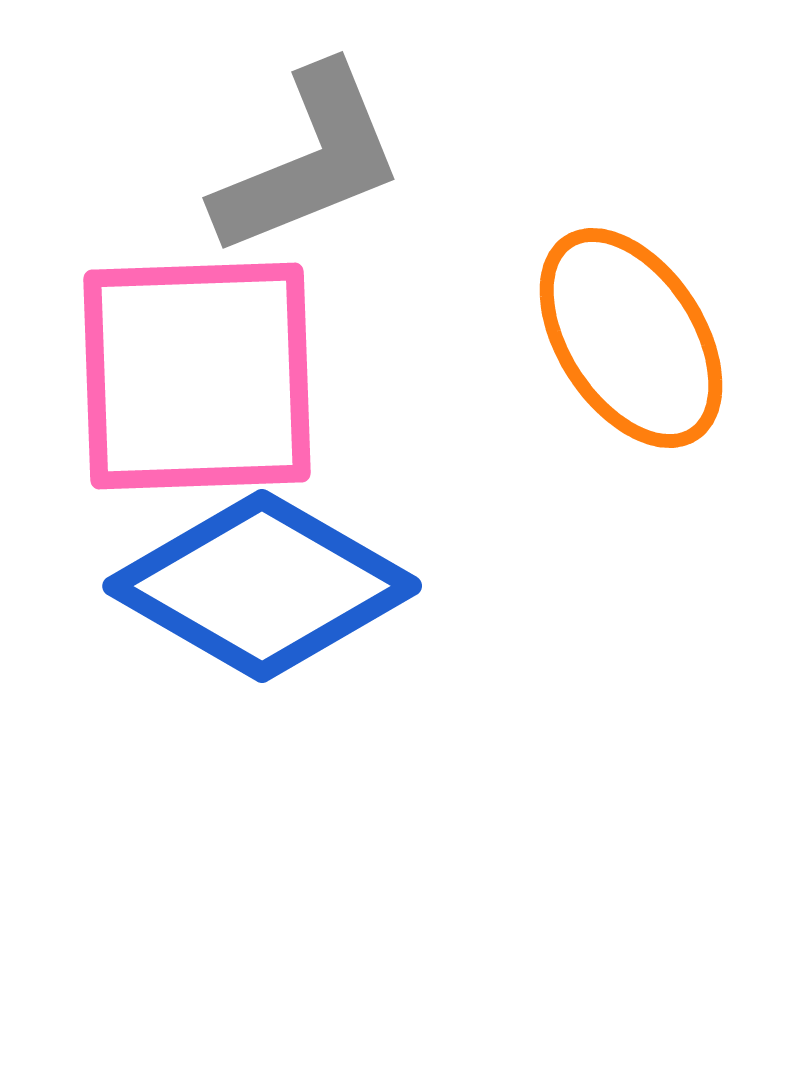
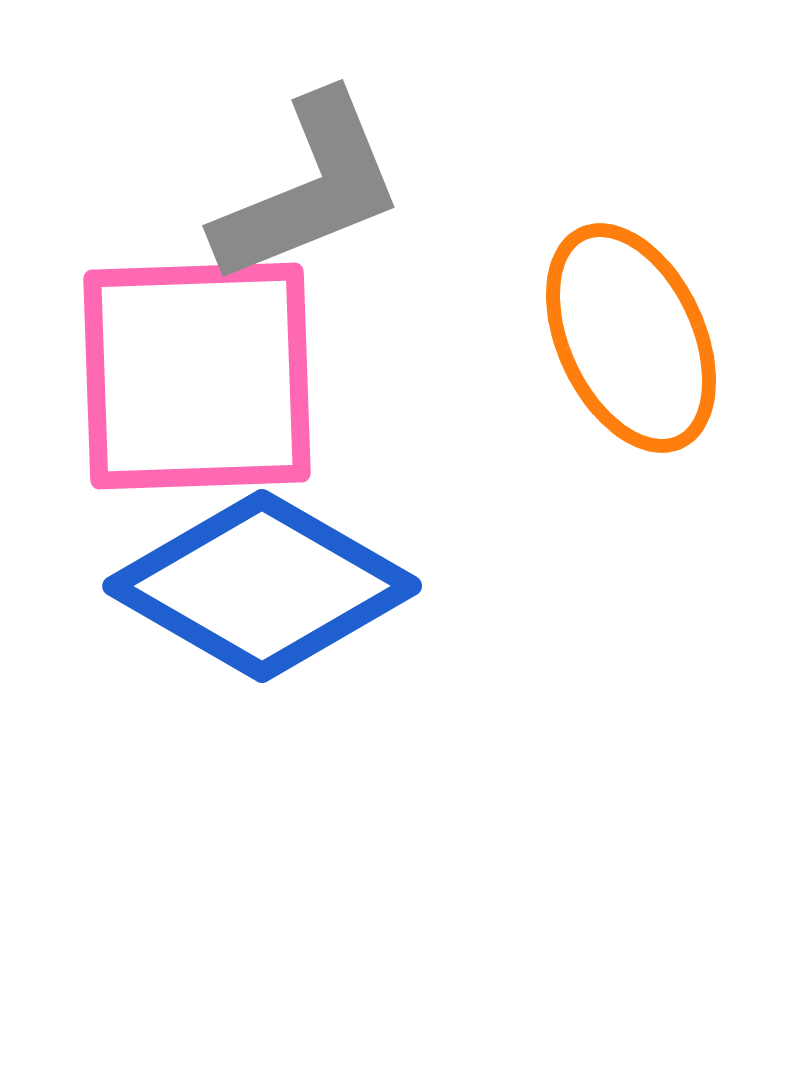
gray L-shape: moved 28 px down
orange ellipse: rotated 8 degrees clockwise
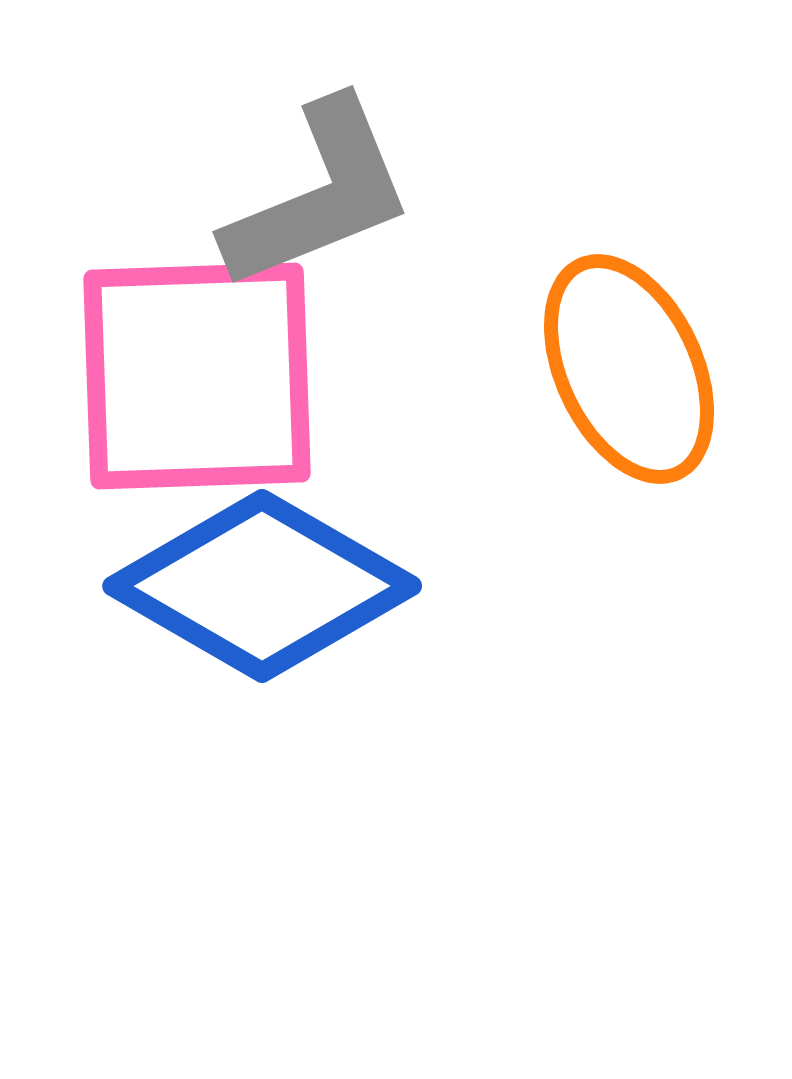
gray L-shape: moved 10 px right, 6 px down
orange ellipse: moved 2 px left, 31 px down
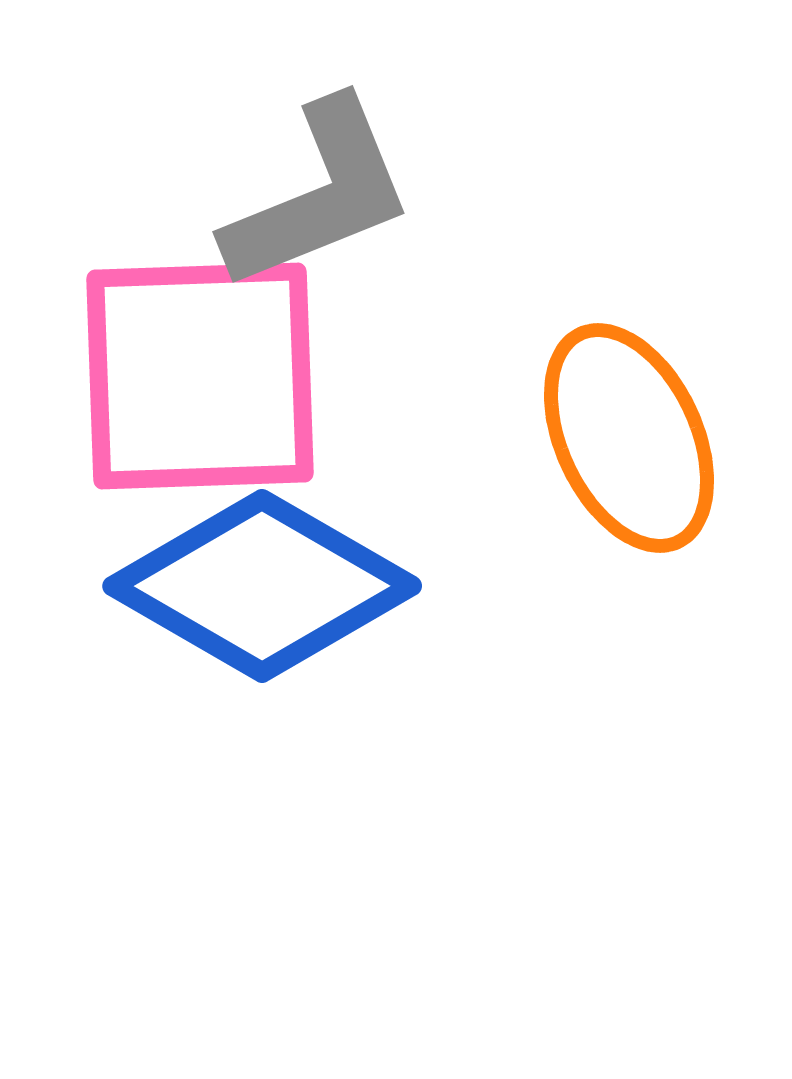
orange ellipse: moved 69 px down
pink square: moved 3 px right
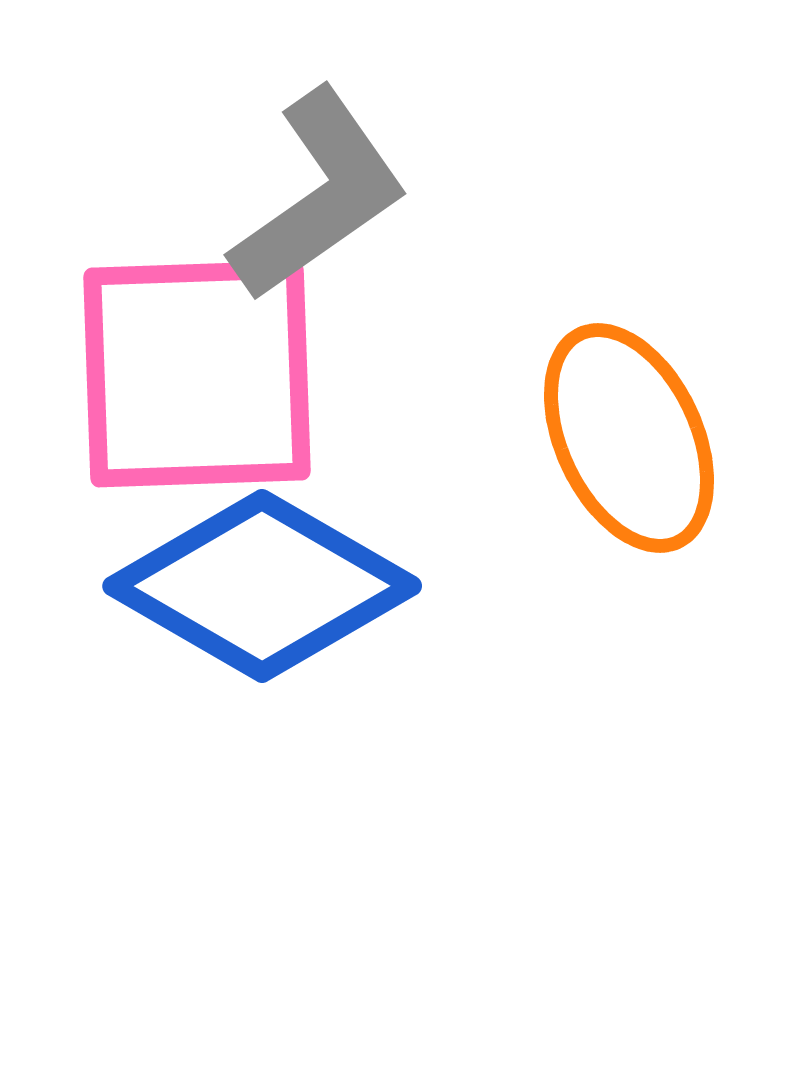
gray L-shape: rotated 13 degrees counterclockwise
pink square: moved 3 px left, 2 px up
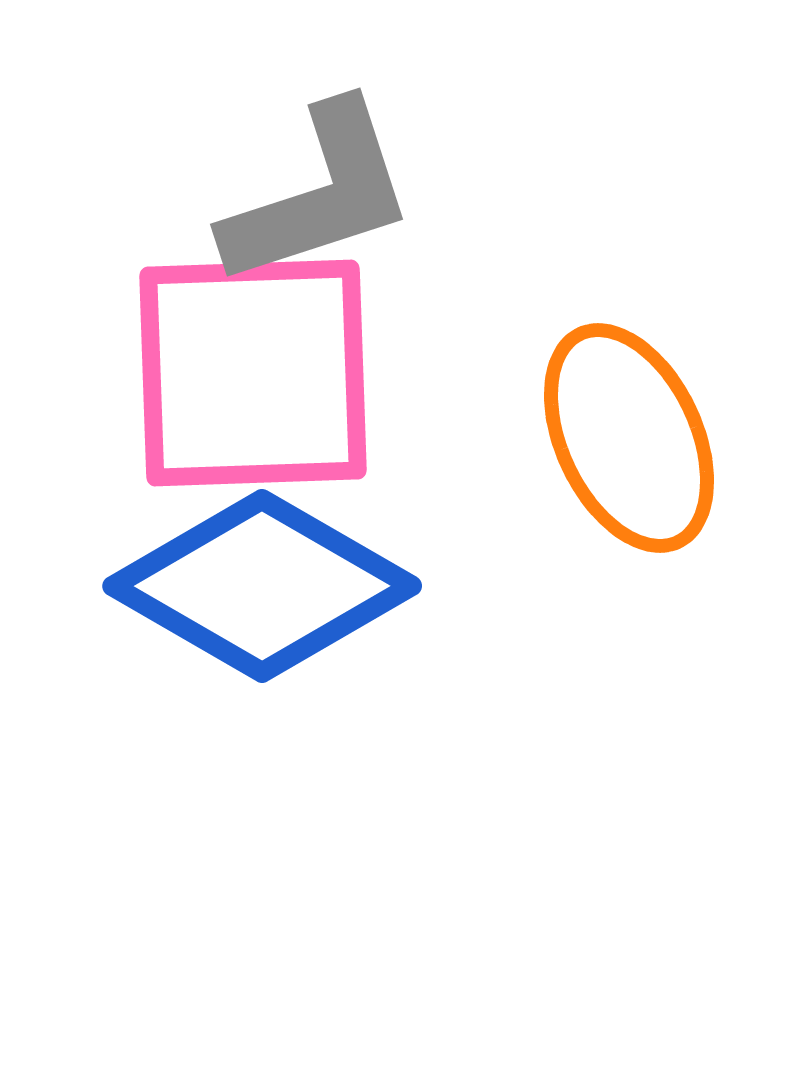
gray L-shape: rotated 17 degrees clockwise
pink square: moved 56 px right, 1 px up
